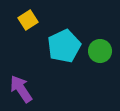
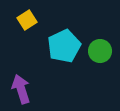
yellow square: moved 1 px left
purple arrow: rotated 16 degrees clockwise
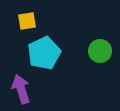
yellow square: moved 1 px down; rotated 24 degrees clockwise
cyan pentagon: moved 20 px left, 7 px down
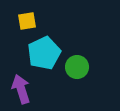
green circle: moved 23 px left, 16 px down
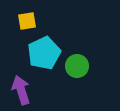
green circle: moved 1 px up
purple arrow: moved 1 px down
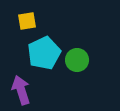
green circle: moved 6 px up
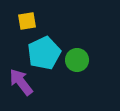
purple arrow: moved 8 px up; rotated 20 degrees counterclockwise
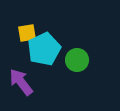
yellow square: moved 12 px down
cyan pentagon: moved 4 px up
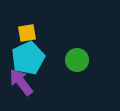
cyan pentagon: moved 16 px left, 9 px down
